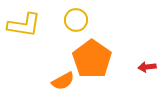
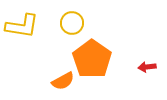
yellow circle: moved 4 px left, 3 px down
yellow L-shape: moved 2 px left, 1 px down
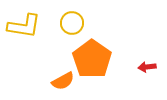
yellow L-shape: moved 2 px right
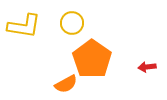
orange semicircle: moved 3 px right, 3 px down
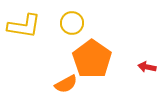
red arrow: rotated 18 degrees clockwise
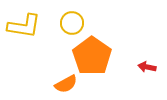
orange pentagon: moved 3 px up
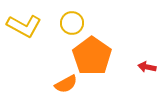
yellow L-shape: rotated 20 degrees clockwise
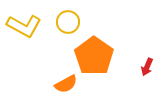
yellow circle: moved 4 px left, 1 px up
orange pentagon: moved 2 px right
red arrow: rotated 78 degrees counterclockwise
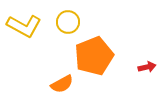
orange pentagon: rotated 15 degrees clockwise
red arrow: rotated 126 degrees counterclockwise
orange semicircle: moved 4 px left
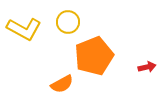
yellow L-shape: moved 3 px down
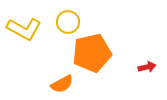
orange pentagon: moved 2 px left, 3 px up; rotated 9 degrees clockwise
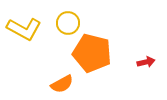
yellow circle: moved 1 px down
orange pentagon: rotated 27 degrees clockwise
red arrow: moved 1 px left, 5 px up
